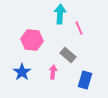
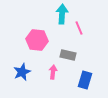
cyan arrow: moved 2 px right
pink hexagon: moved 5 px right
gray rectangle: rotated 28 degrees counterclockwise
blue star: rotated 12 degrees clockwise
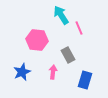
cyan arrow: moved 1 px left, 1 px down; rotated 36 degrees counterclockwise
gray rectangle: rotated 49 degrees clockwise
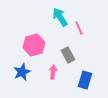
cyan arrow: moved 1 px left, 2 px down
pink hexagon: moved 3 px left, 5 px down; rotated 20 degrees counterclockwise
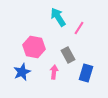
cyan arrow: moved 2 px left
pink line: rotated 56 degrees clockwise
pink hexagon: moved 2 px down; rotated 25 degrees clockwise
pink arrow: moved 1 px right
blue rectangle: moved 1 px right, 7 px up
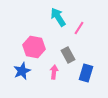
blue star: moved 1 px up
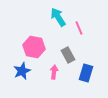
pink line: rotated 56 degrees counterclockwise
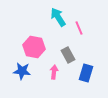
blue star: rotated 30 degrees clockwise
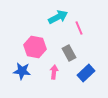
cyan arrow: rotated 96 degrees clockwise
pink hexagon: moved 1 px right
gray rectangle: moved 1 px right, 2 px up
blue rectangle: rotated 30 degrees clockwise
